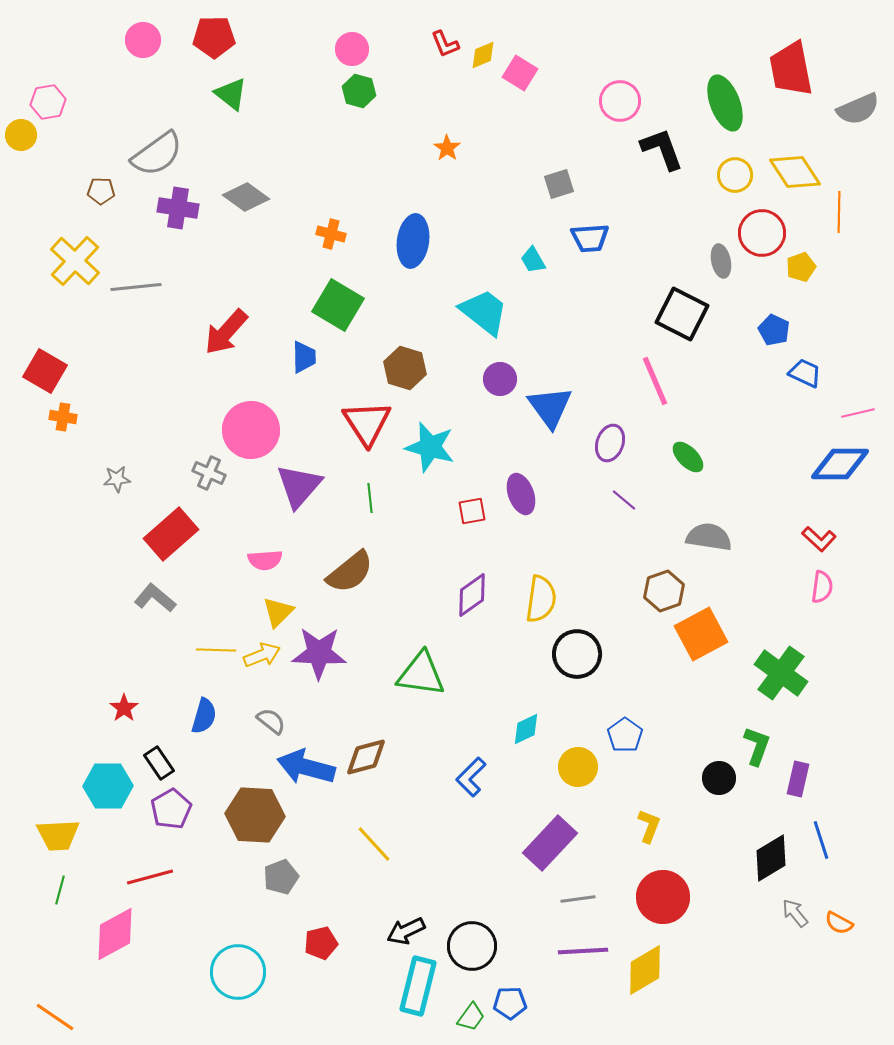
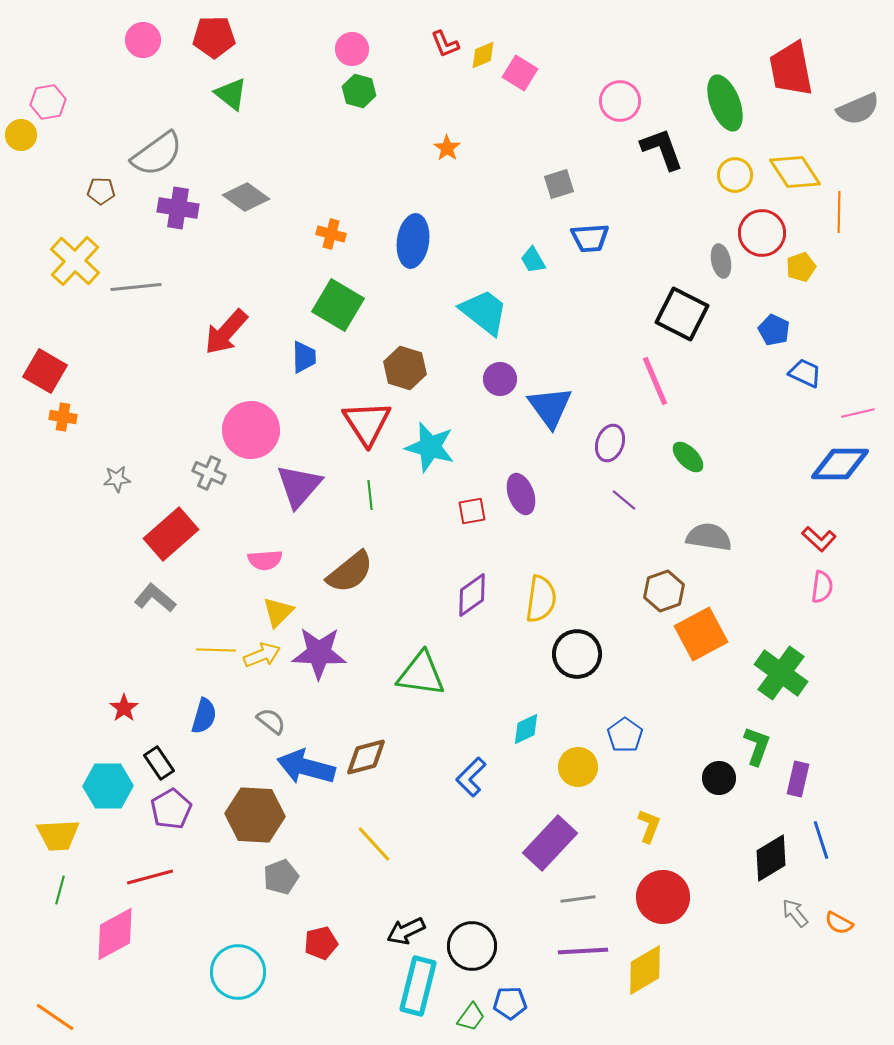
green line at (370, 498): moved 3 px up
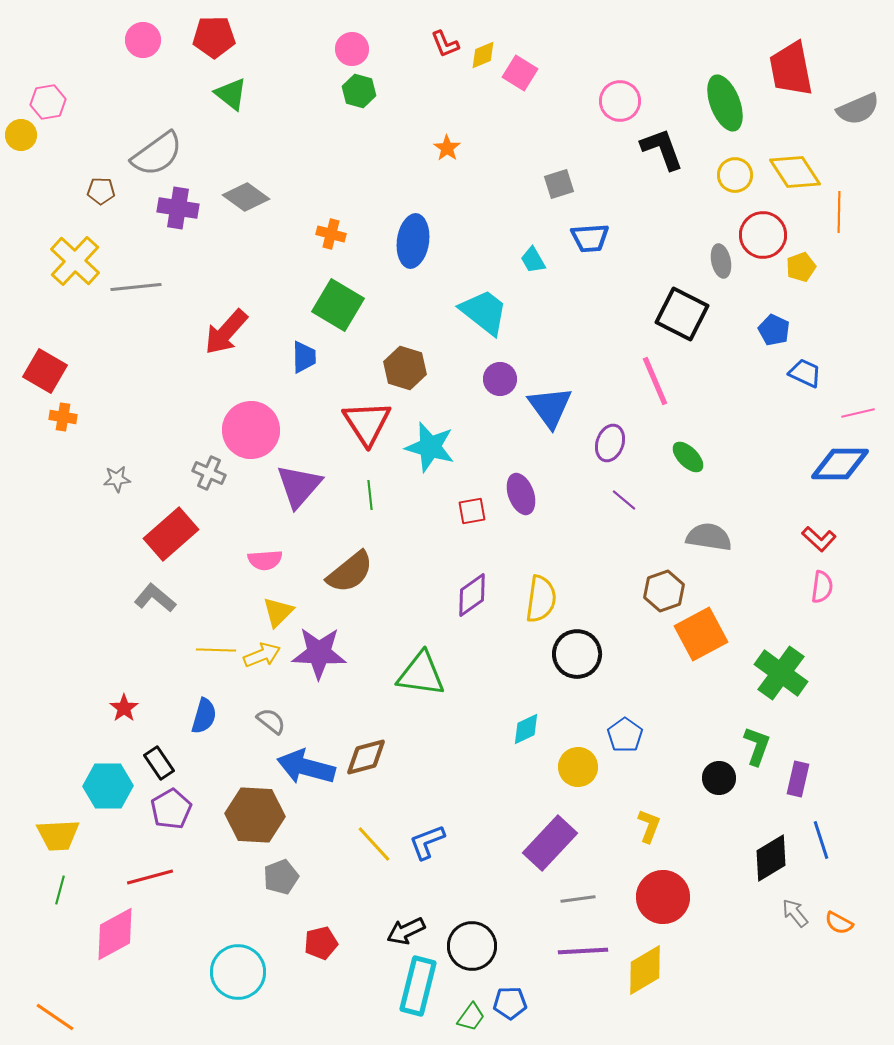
red circle at (762, 233): moved 1 px right, 2 px down
blue L-shape at (471, 777): moved 44 px left, 65 px down; rotated 24 degrees clockwise
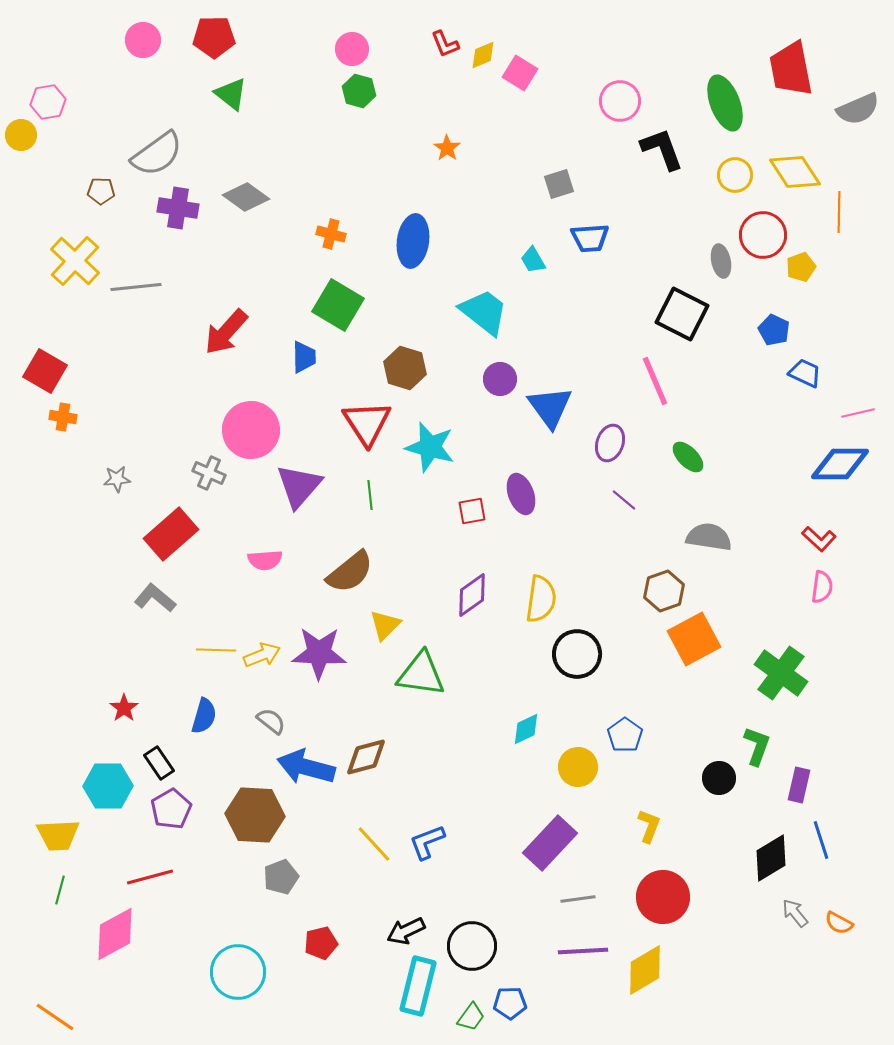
yellow triangle at (278, 612): moved 107 px right, 13 px down
orange square at (701, 634): moved 7 px left, 5 px down
purple rectangle at (798, 779): moved 1 px right, 6 px down
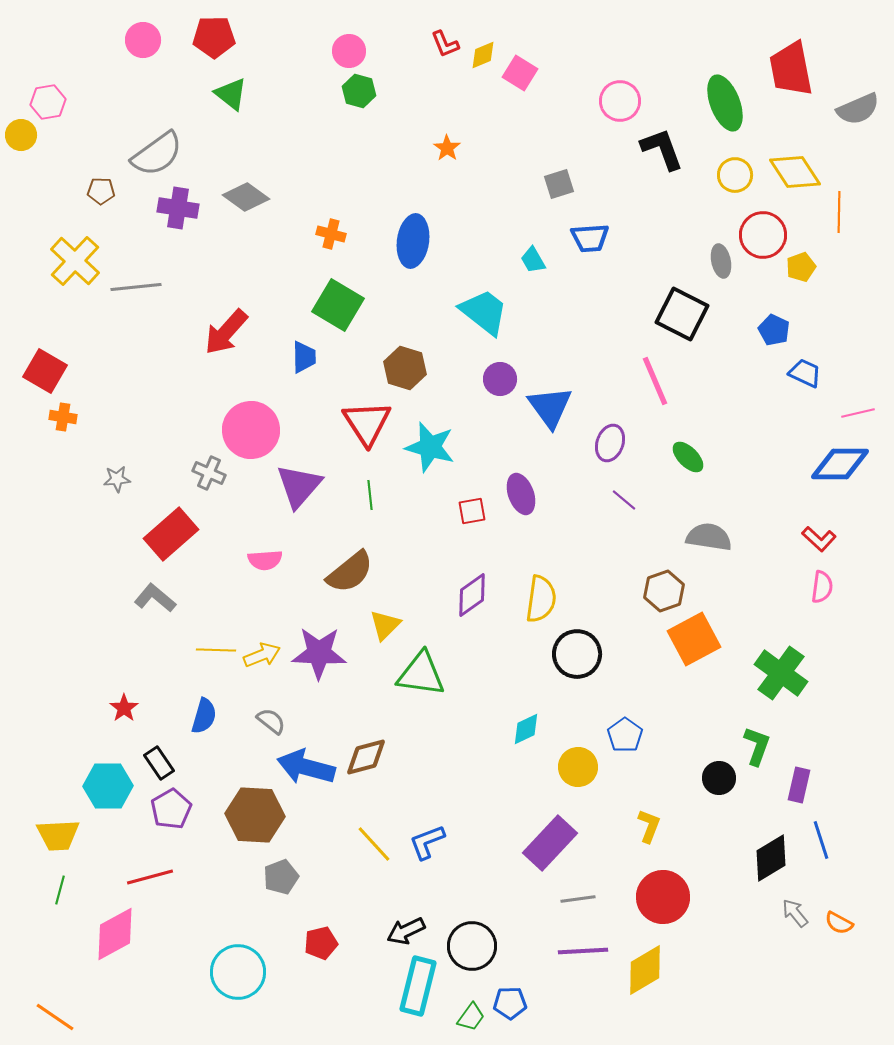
pink circle at (352, 49): moved 3 px left, 2 px down
